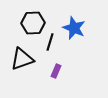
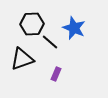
black hexagon: moved 1 px left, 1 px down
black line: rotated 66 degrees counterclockwise
purple rectangle: moved 3 px down
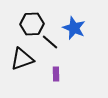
purple rectangle: rotated 24 degrees counterclockwise
